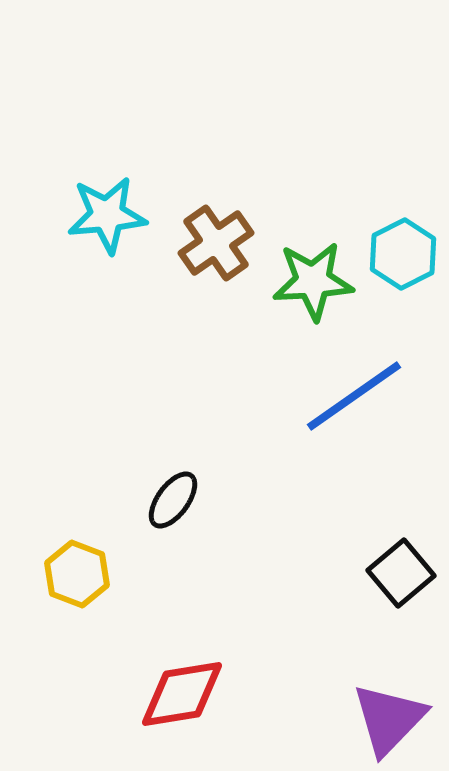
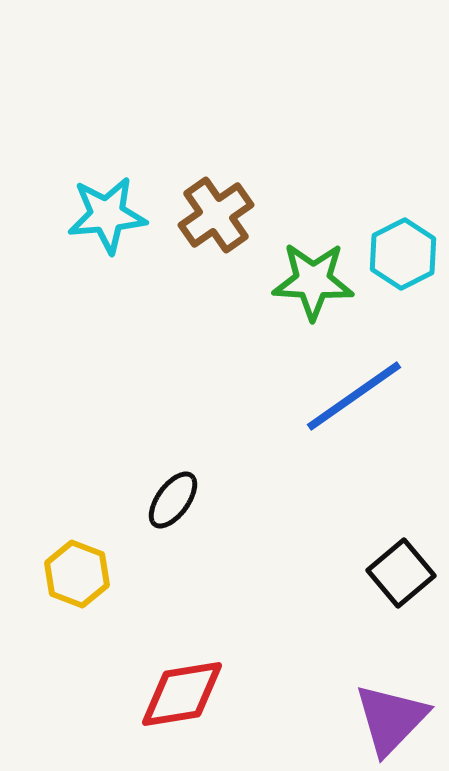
brown cross: moved 28 px up
green star: rotated 6 degrees clockwise
purple triangle: moved 2 px right
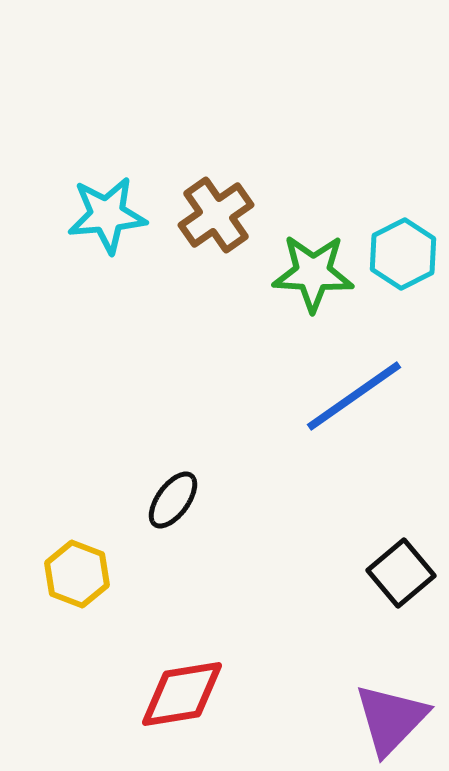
green star: moved 8 px up
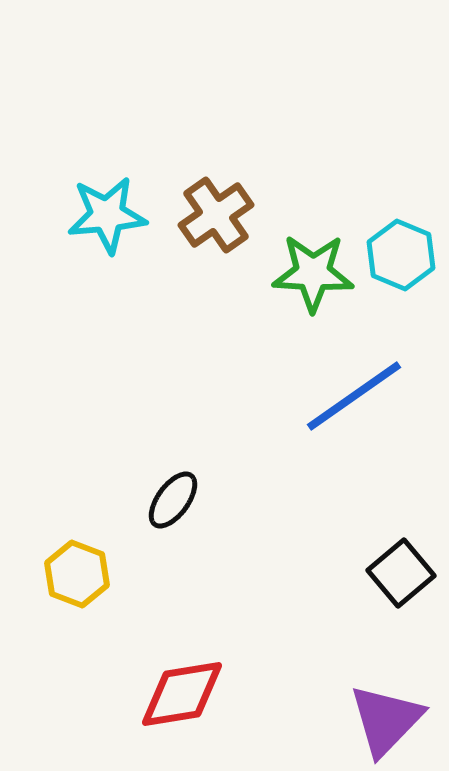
cyan hexagon: moved 2 px left, 1 px down; rotated 10 degrees counterclockwise
purple triangle: moved 5 px left, 1 px down
